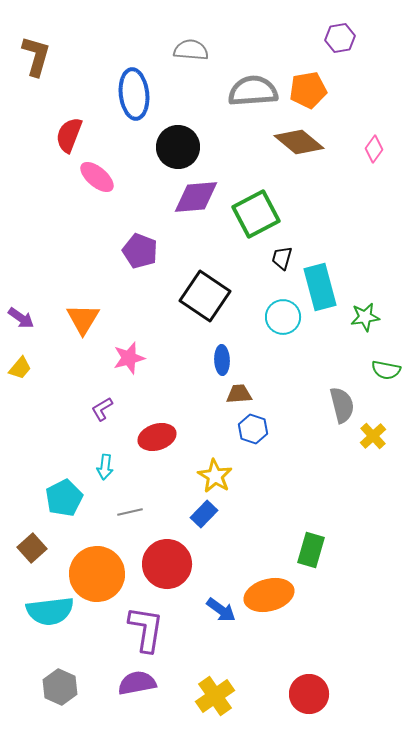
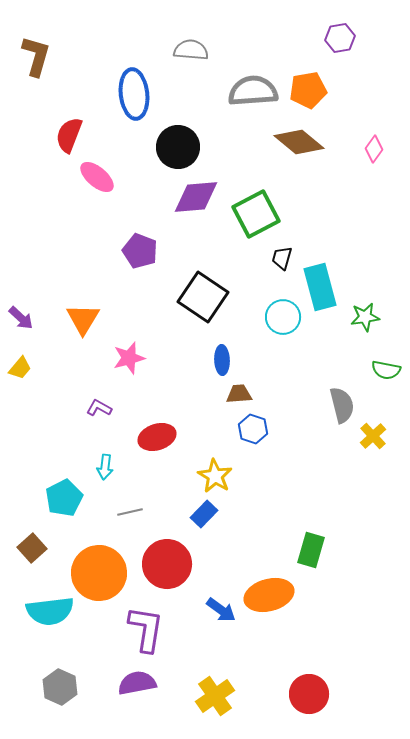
black square at (205, 296): moved 2 px left, 1 px down
purple arrow at (21, 318): rotated 8 degrees clockwise
purple L-shape at (102, 409): moved 3 px left, 1 px up; rotated 60 degrees clockwise
orange circle at (97, 574): moved 2 px right, 1 px up
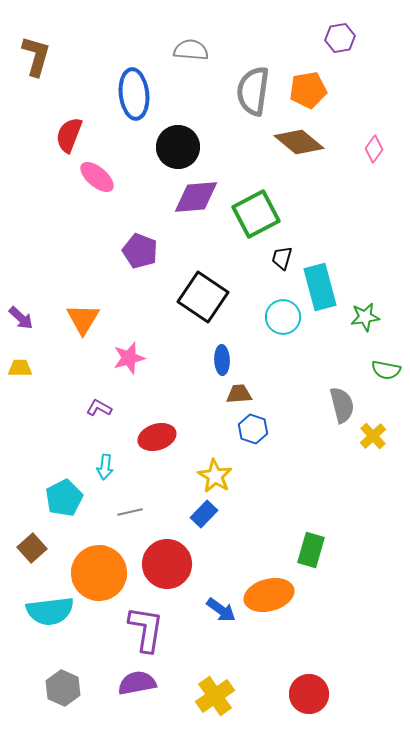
gray semicircle at (253, 91): rotated 78 degrees counterclockwise
yellow trapezoid at (20, 368): rotated 130 degrees counterclockwise
gray hexagon at (60, 687): moved 3 px right, 1 px down
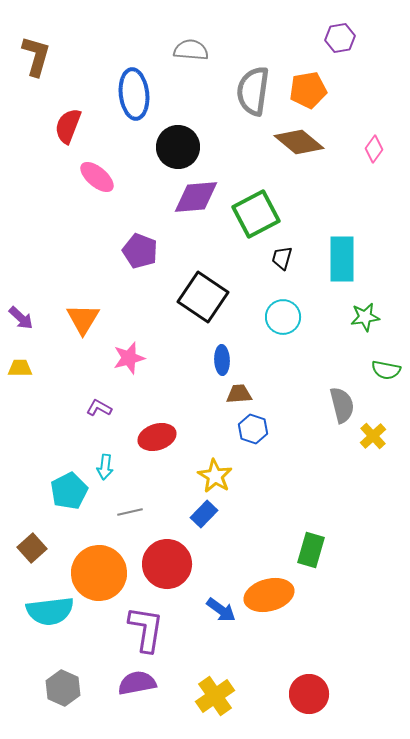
red semicircle at (69, 135): moved 1 px left, 9 px up
cyan rectangle at (320, 287): moved 22 px right, 28 px up; rotated 15 degrees clockwise
cyan pentagon at (64, 498): moved 5 px right, 7 px up
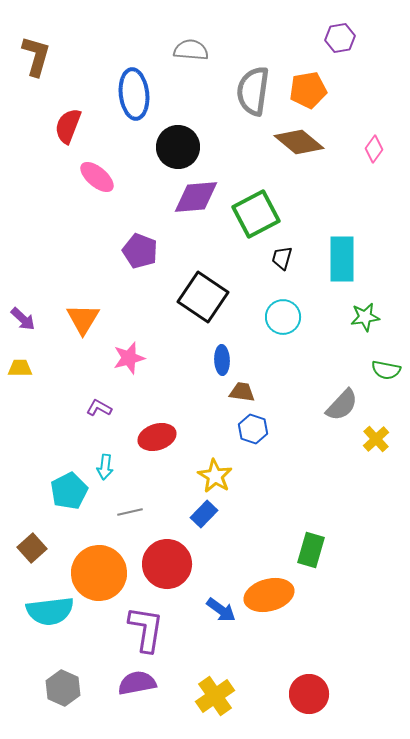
purple arrow at (21, 318): moved 2 px right, 1 px down
brown trapezoid at (239, 394): moved 3 px right, 2 px up; rotated 12 degrees clockwise
gray semicircle at (342, 405): rotated 57 degrees clockwise
yellow cross at (373, 436): moved 3 px right, 3 px down
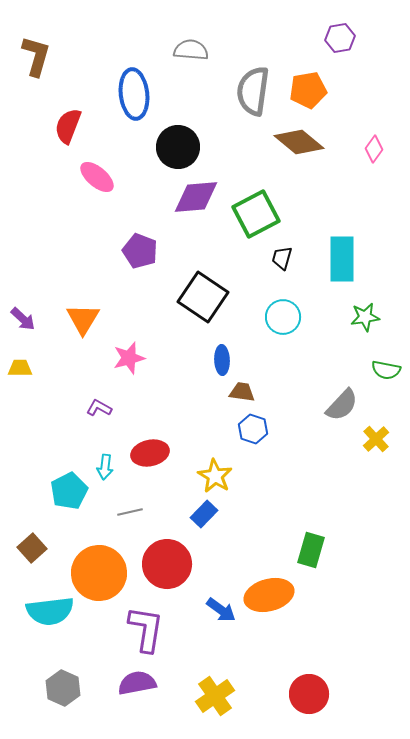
red ellipse at (157, 437): moved 7 px left, 16 px down; rotated 6 degrees clockwise
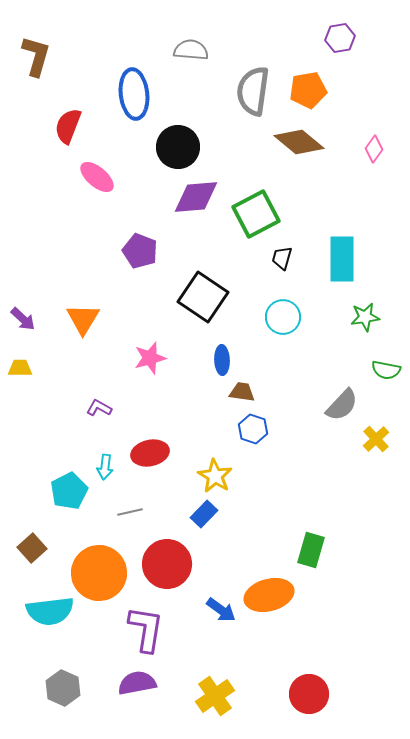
pink star at (129, 358): moved 21 px right
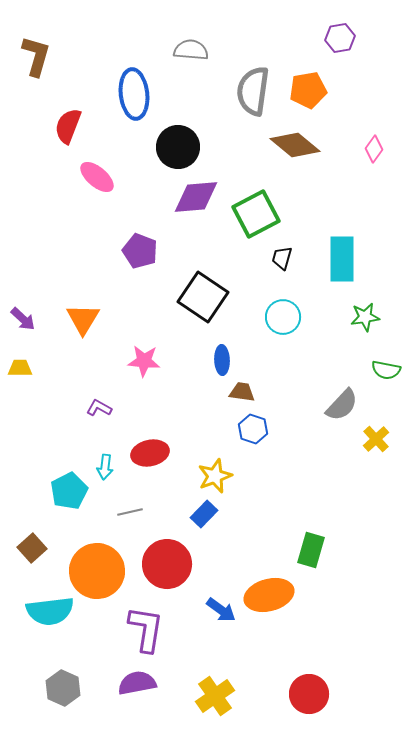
brown diamond at (299, 142): moved 4 px left, 3 px down
pink star at (150, 358): moved 6 px left, 3 px down; rotated 20 degrees clockwise
yellow star at (215, 476): rotated 20 degrees clockwise
orange circle at (99, 573): moved 2 px left, 2 px up
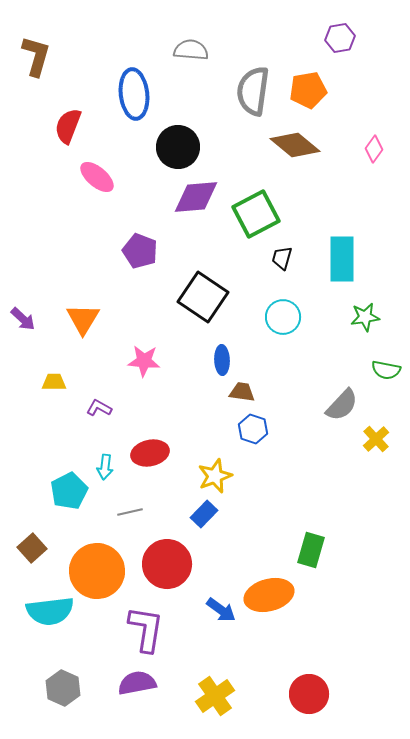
yellow trapezoid at (20, 368): moved 34 px right, 14 px down
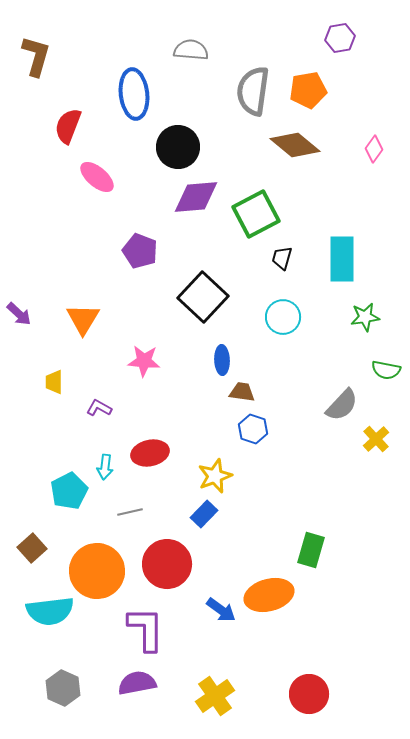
black square at (203, 297): rotated 9 degrees clockwise
purple arrow at (23, 319): moved 4 px left, 5 px up
yellow trapezoid at (54, 382): rotated 90 degrees counterclockwise
purple L-shape at (146, 629): rotated 9 degrees counterclockwise
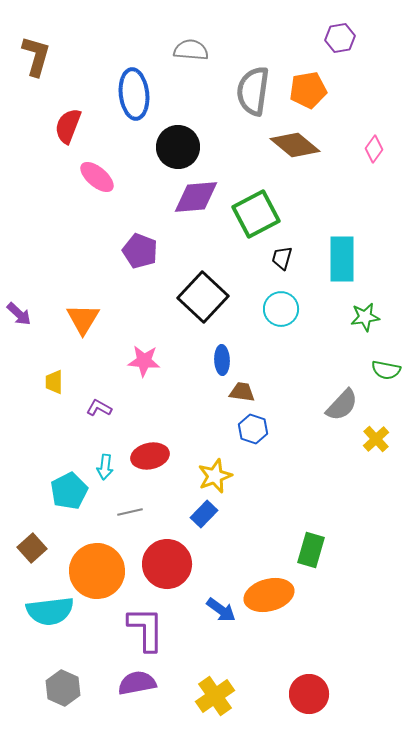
cyan circle at (283, 317): moved 2 px left, 8 px up
red ellipse at (150, 453): moved 3 px down
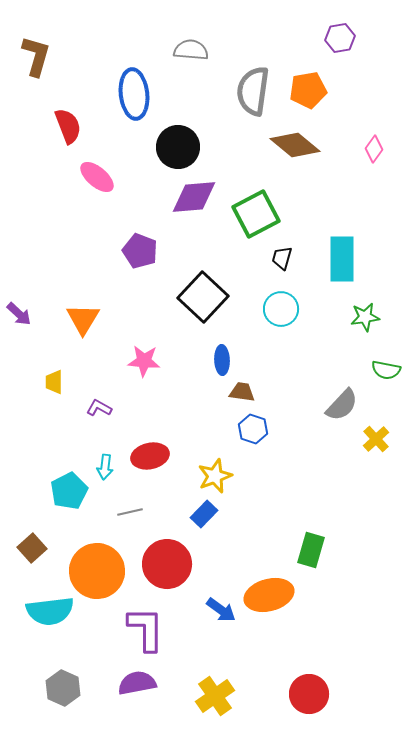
red semicircle at (68, 126): rotated 138 degrees clockwise
purple diamond at (196, 197): moved 2 px left
